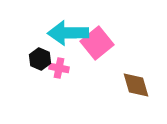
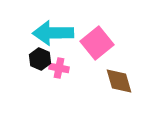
cyan arrow: moved 15 px left
brown diamond: moved 17 px left, 4 px up
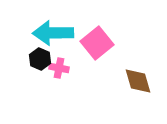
brown diamond: moved 19 px right
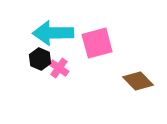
pink square: rotated 24 degrees clockwise
pink cross: rotated 24 degrees clockwise
brown diamond: rotated 28 degrees counterclockwise
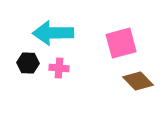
pink square: moved 24 px right
black hexagon: moved 12 px left, 4 px down; rotated 20 degrees counterclockwise
pink cross: rotated 30 degrees counterclockwise
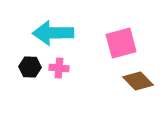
black hexagon: moved 2 px right, 4 px down
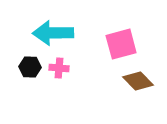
pink square: moved 1 px down
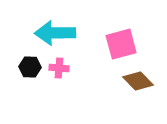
cyan arrow: moved 2 px right
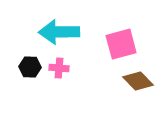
cyan arrow: moved 4 px right, 1 px up
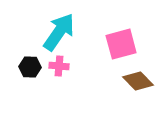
cyan arrow: rotated 126 degrees clockwise
pink cross: moved 2 px up
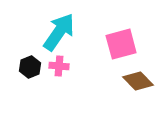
black hexagon: rotated 25 degrees counterclockwise
